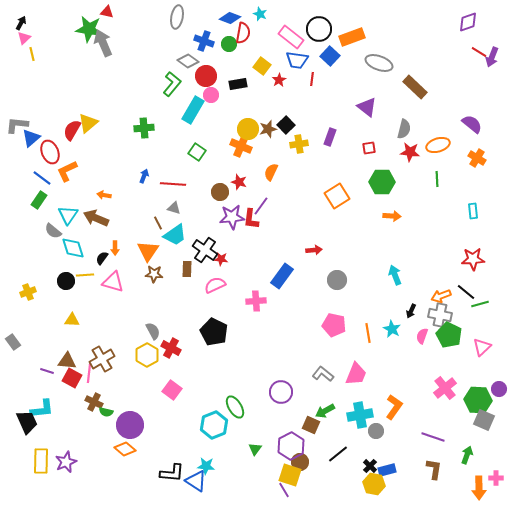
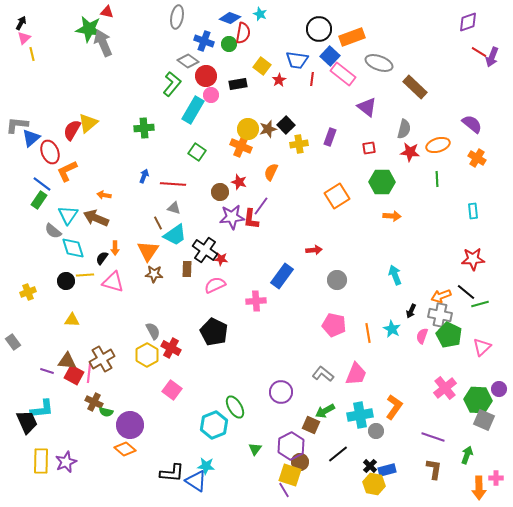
pink rectangle at (291, 37): moved 52 px right, 37 px down
blue line at (42, 178): moved 6 px down
red square at (72, 378): moved 2 px right, 3 px up
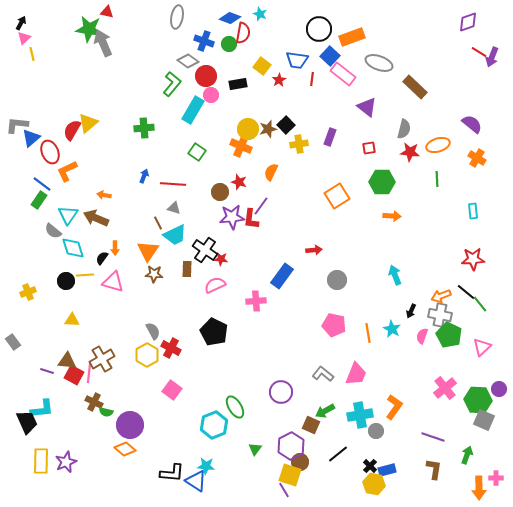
cyan trapezoid at (175, 235): rotated 10 degrees clockwise
green line at (480, 304): rotated 66 degrees clockwise
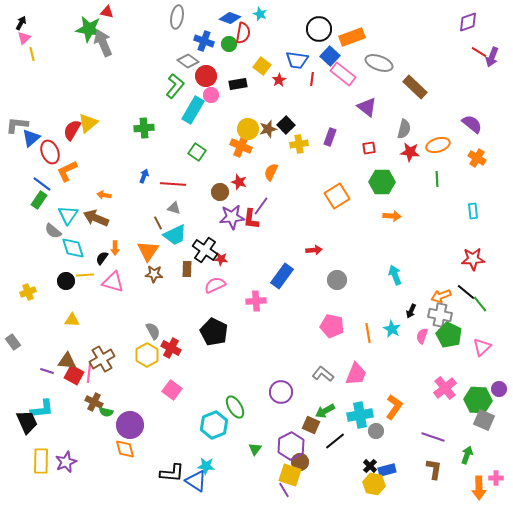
green L-shape at (172, 84): moved 3 px right, 2 px down
pink pentagon at (334, 325): moved 2 px left, 1 px down
orange diamond at (125, 449): rotated 35 degrees clockwise
black line at (338, 454): moved 3 px left, 13 px up
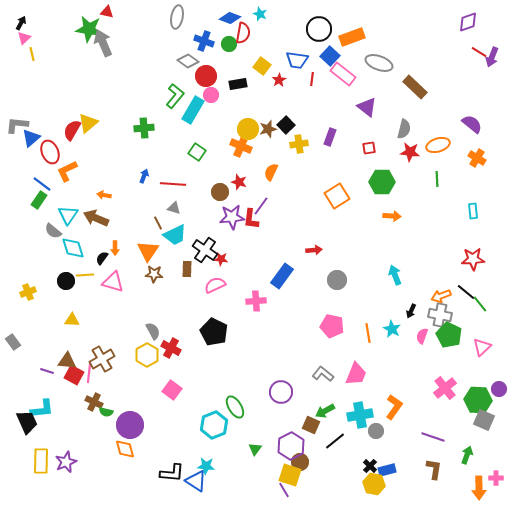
green L-shape at (175, 86): moved 10 px down
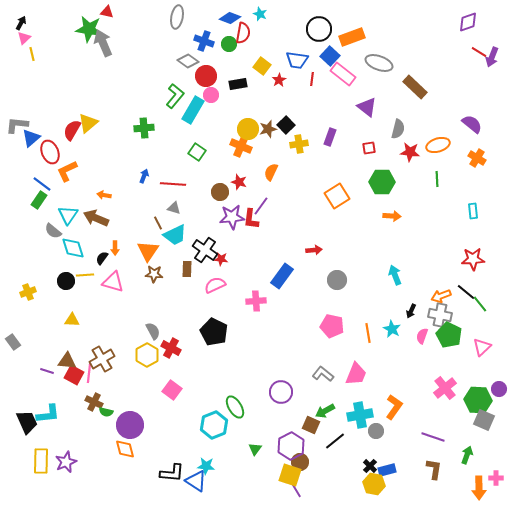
gray semicircle at (404, 129): moved 6 px left
cyan L-shape at (42, 409): moved 6 px right, 5 px down
purple line at (284, 490): moved 12 px right
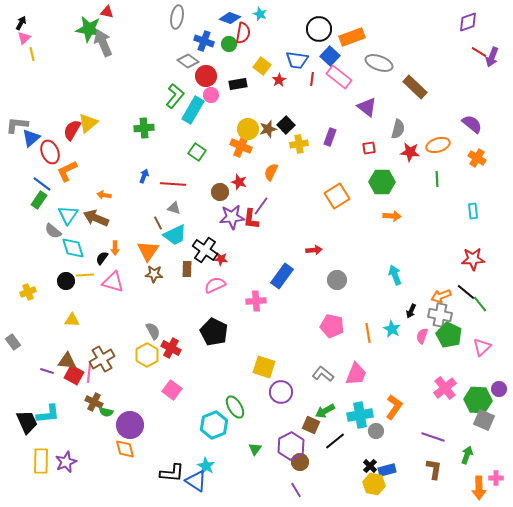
pink rectangle at (343, 74): moved 4 px left, 3 px down
cyan star at (206, 466): rotated 24 degrees clockwise
yellow square at (290, 475): moved 26 px left, 108 px up
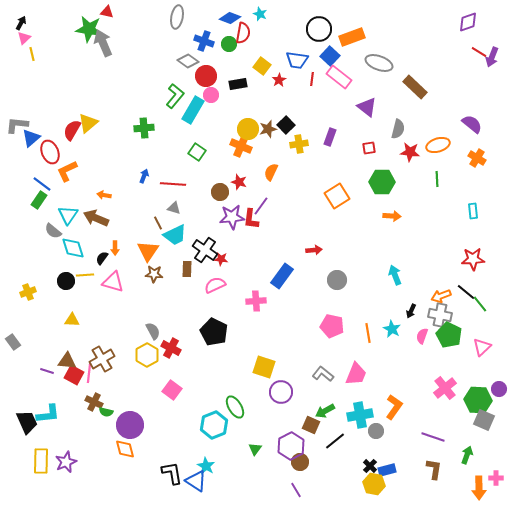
black L-shape at (172, 473): rotated 105 degrees counterclockwise
